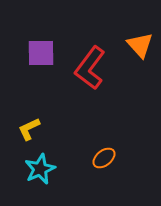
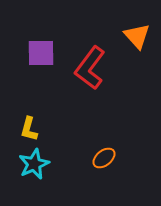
orange triangle: moved 3 px left, 9 px up
yellow L-shape: rotated 50 degrees counterclockwise
cyan star: moved 6 px left, 5 px up
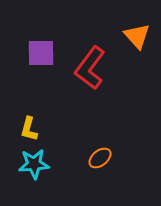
orange ellipse: moved 4 px left
cyan star: rotated 20 degrees clockwise
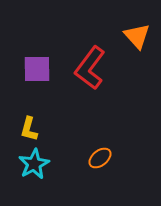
purple square: moved 4 px left, 16 px down
cyan star: rotated 24 degrees counterclockwise
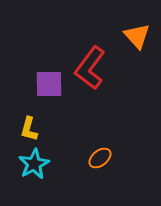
purple square: moved 12 px right, 15 px down
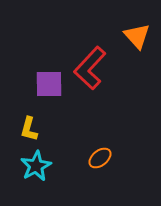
red L-shape: rotated 6 degrees clockwise
cyan star: moved 2 px right, 2 px down
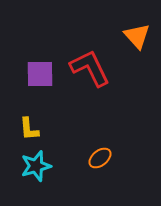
red L-shape: rotated 111 degrees clockwise
purple square: moved 9 px left, 10 px up
yellow L-shape: rotated 20 degrees counterclockwise
cyan star: rotated 12 degrees clockwise
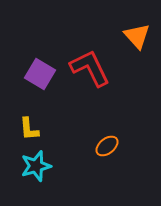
purple square: rotated 32 degrees clockwise
orange ellipse: moved 7 px right, 12 px up
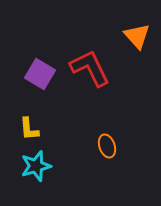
orange ellipse: rotated 70 degrees counterclockwise
